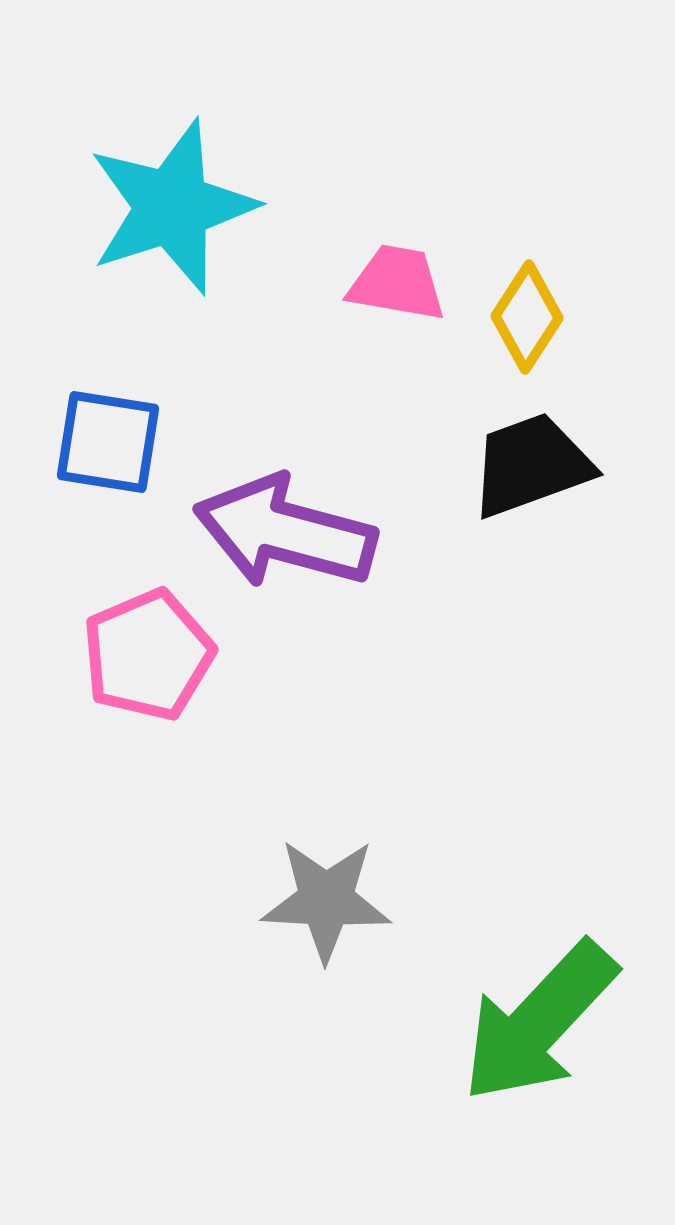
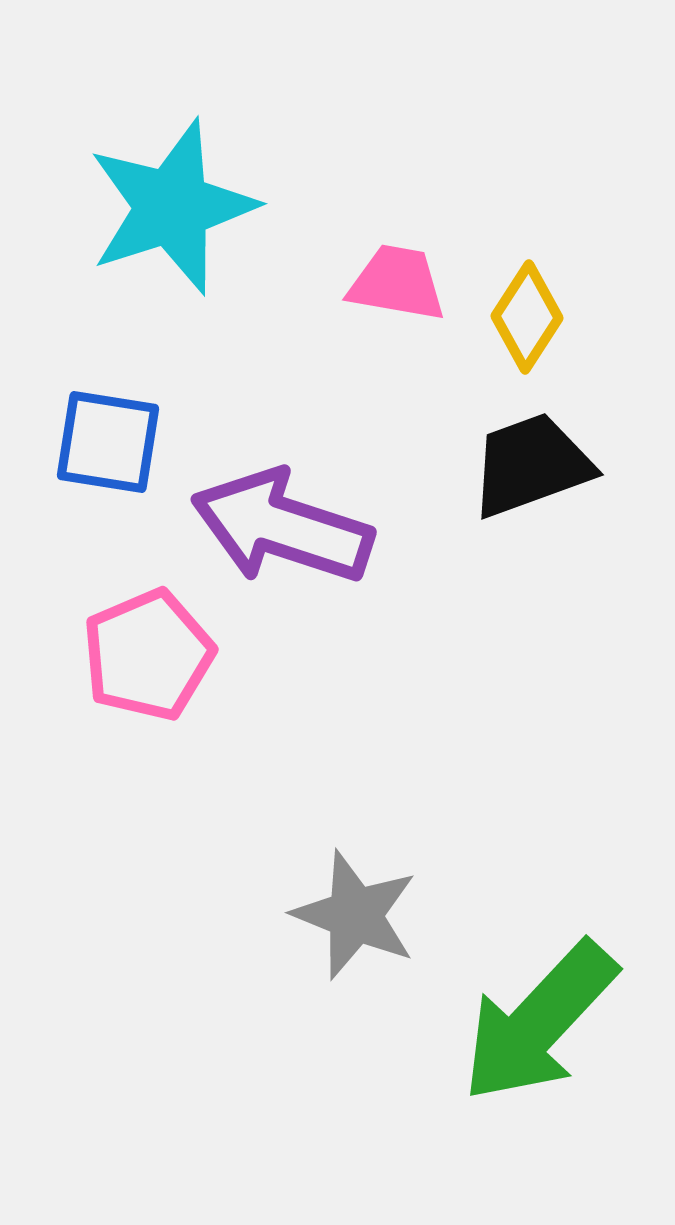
purple arrow: moved 3 px left, 5 px up; rotated 3 degrees clockwise
gray star: moved 29 px right, 15 px down; rotated 19 degrees clockwise
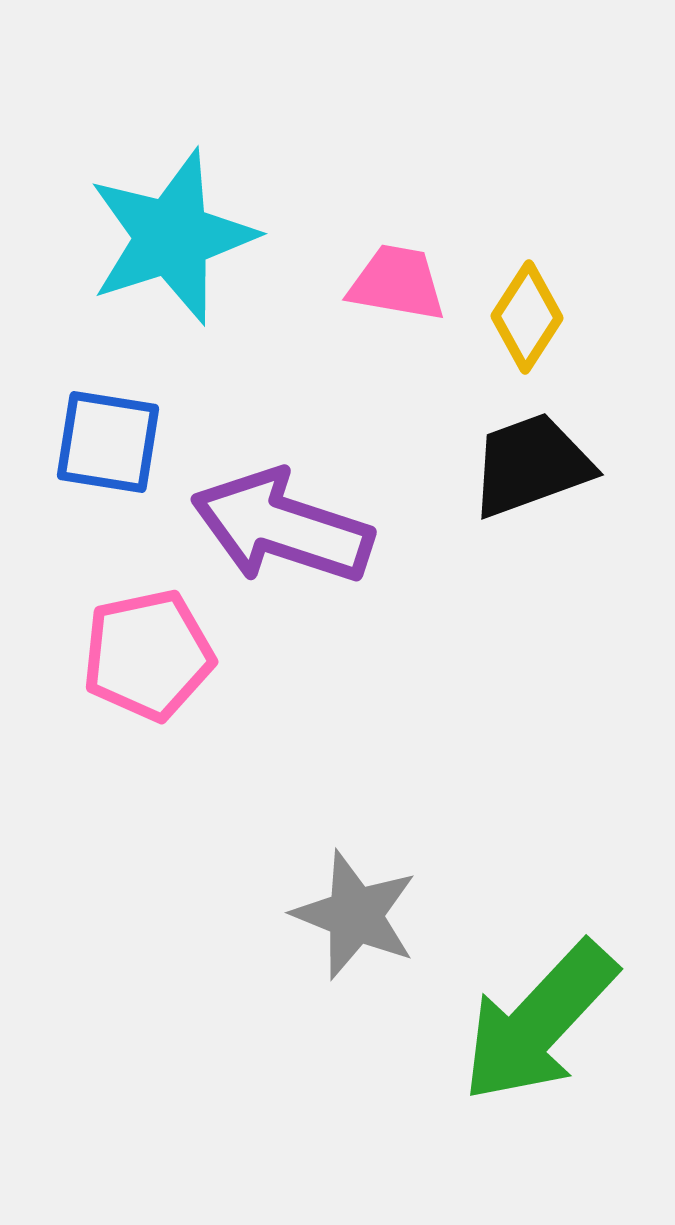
cyan star: moved 30 px down
pink pentagon: rotated 11 degrees clockwise
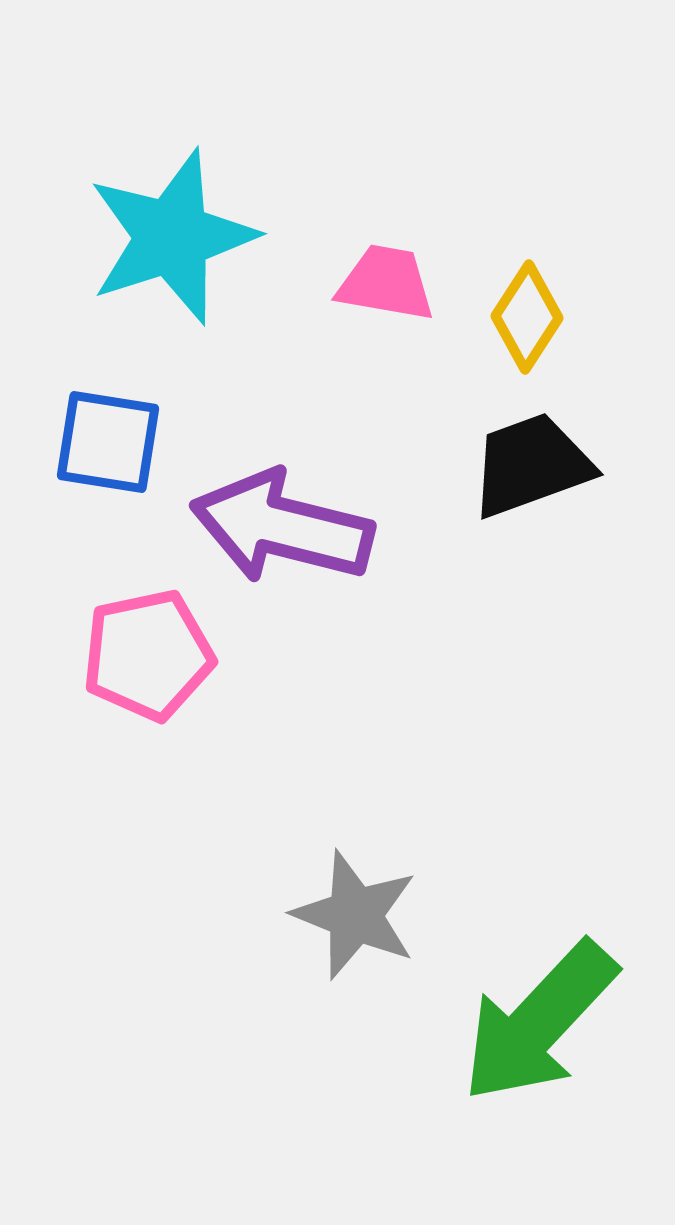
pink trapezoid: moved 11 px left
purple arrow: rotated 4 degrees counterclockwise
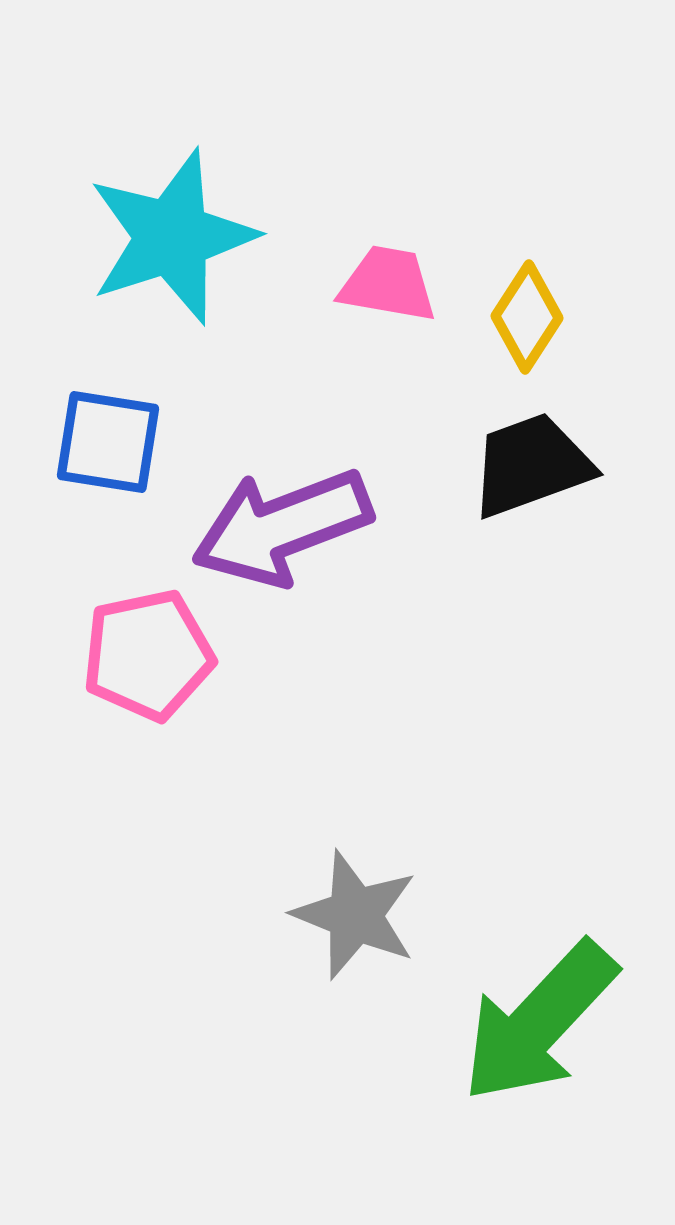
pink trapezoid: moved 2 px right, 1 px down
purple arrow: rotated 35 degrees counterclockwise
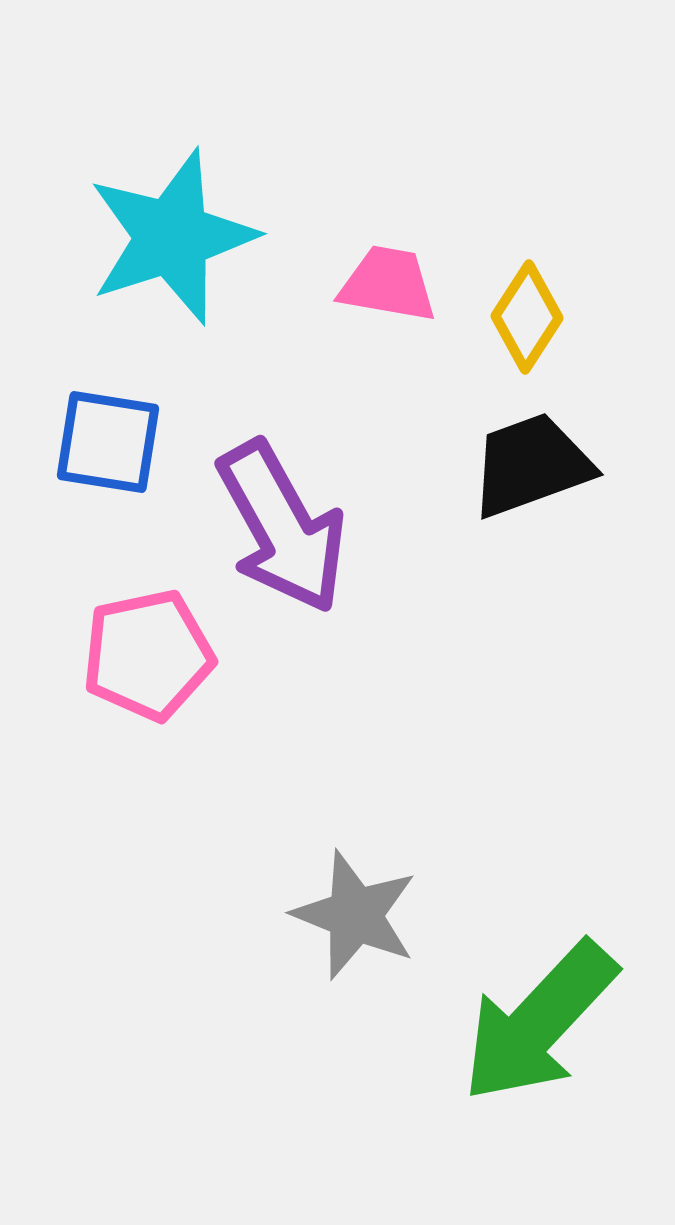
purple arrow: rotated 98 degrees counterclockwise
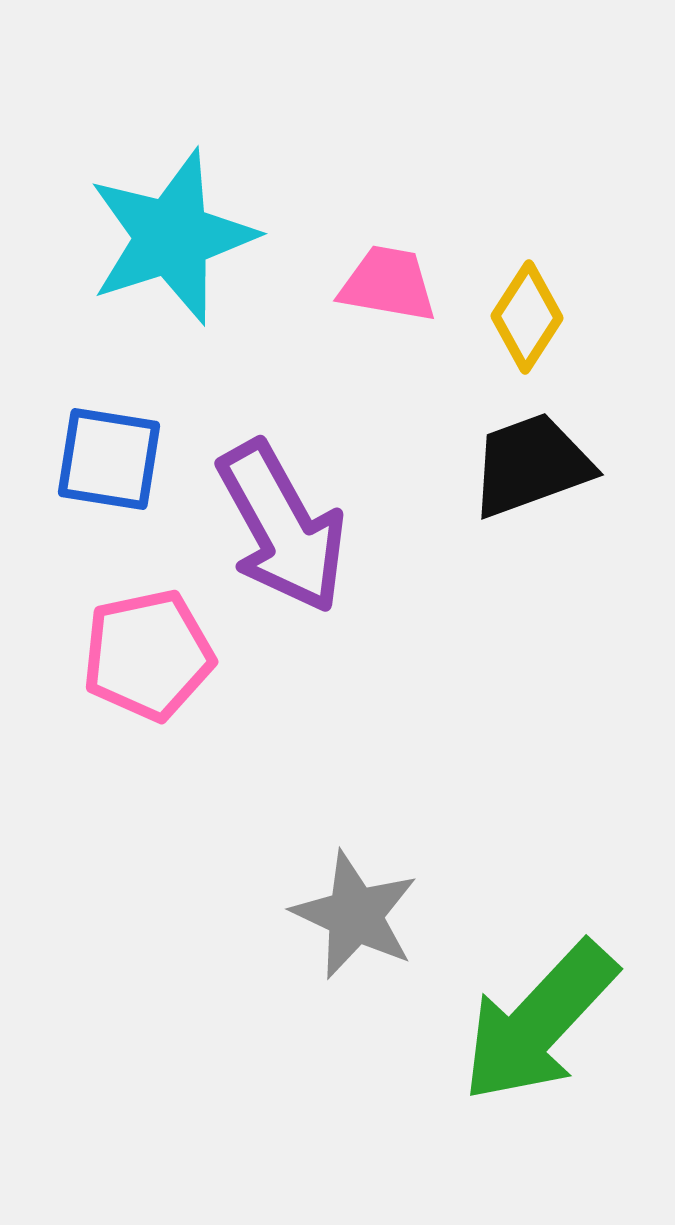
blue square: moved 1 px right, 17 px down
gray star: rotated 3 degrees clockwise
